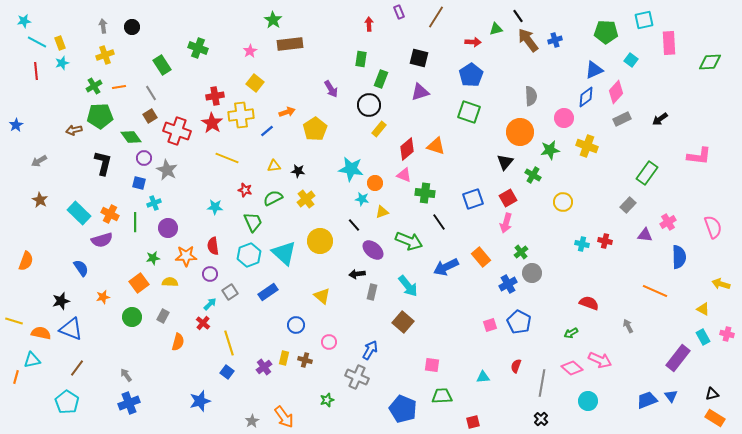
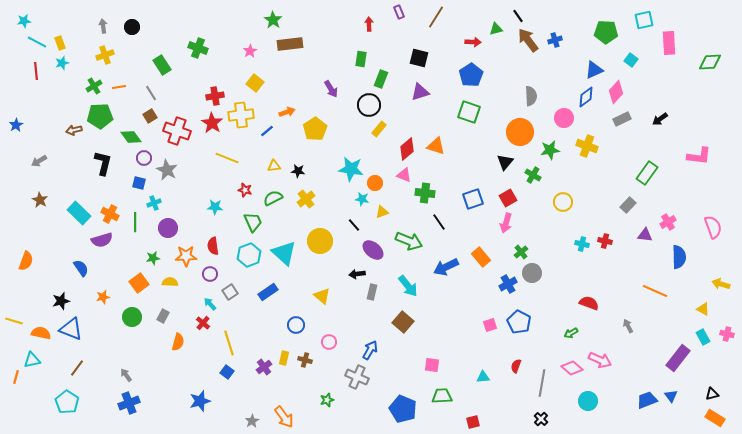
cyan arrow at (210, 304): rotated 88 degrees counterclockwise
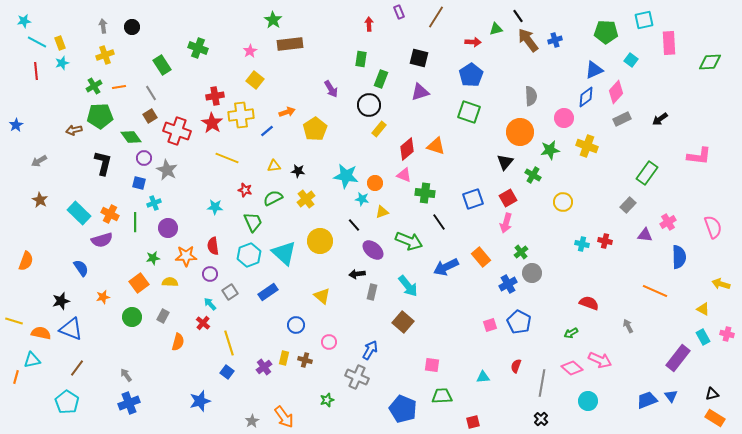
yellow square at (255, 83): moved 3 px up
cyan star at (351, 169): moved 5 px left, 7 px down
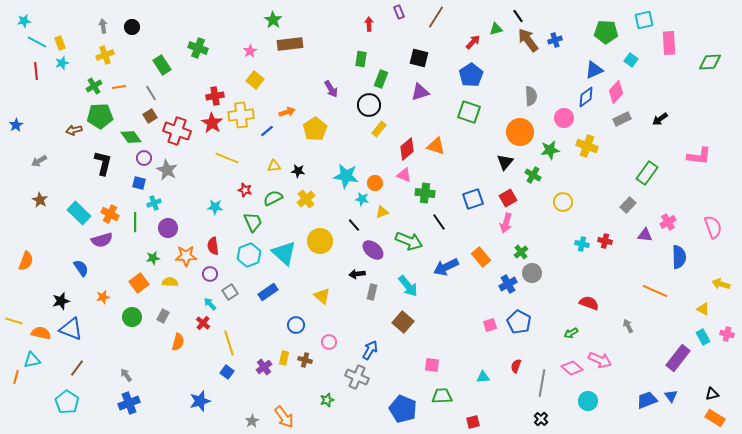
red arrow at (473, 42): rotated 49 degrees counterclockwise
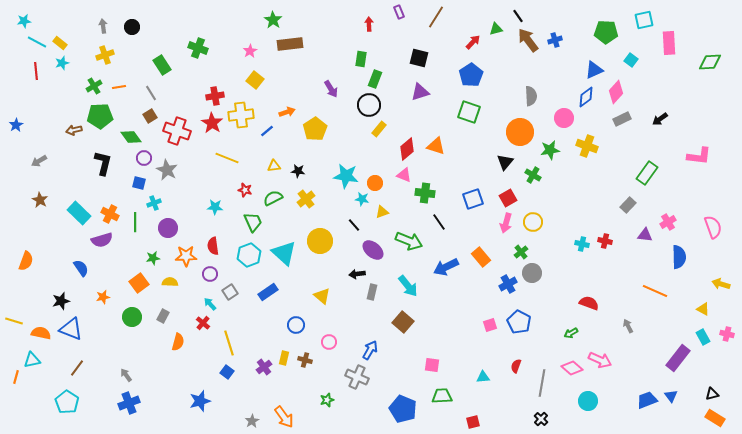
yellow rectangle at (60, 43): rotated 32 degrees counterclockwise
green rectangle at (381, 79): moved 6 px left
yellow circle at (563, 202): moved 30 px left, 20 px down
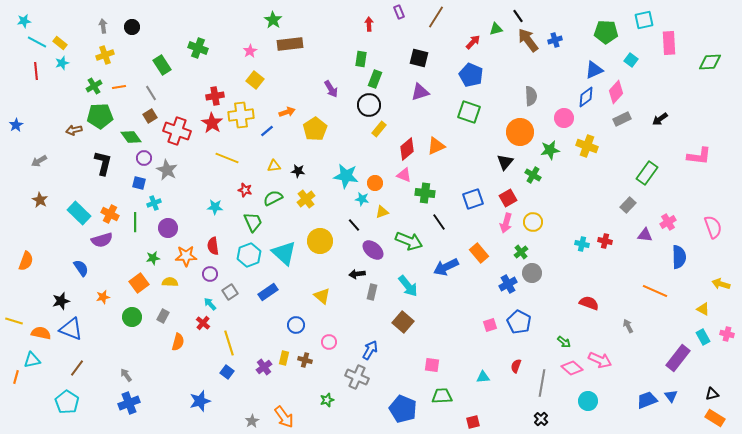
blue pentagon at (471, 75): rotated 15 degrees counterclockwise
orange triangle at (436, 146): rotated 42 degrees counterclockwise
orange rectangle at (481, 257): moved 2 px left, 4 px up
green arrow at (571, 333): moved 7 px left, 9 px down; rotated 112 degrees counterclockwise
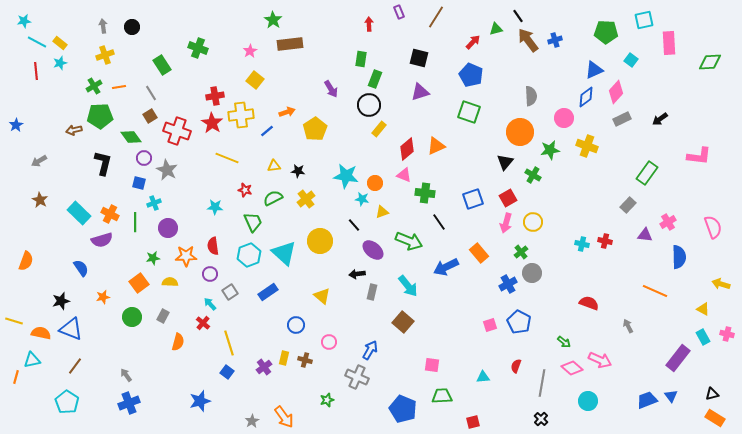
cyan star at (62, 63): moved 2 px left
brown line at (77, 368): moved 2 px left, 2 px up
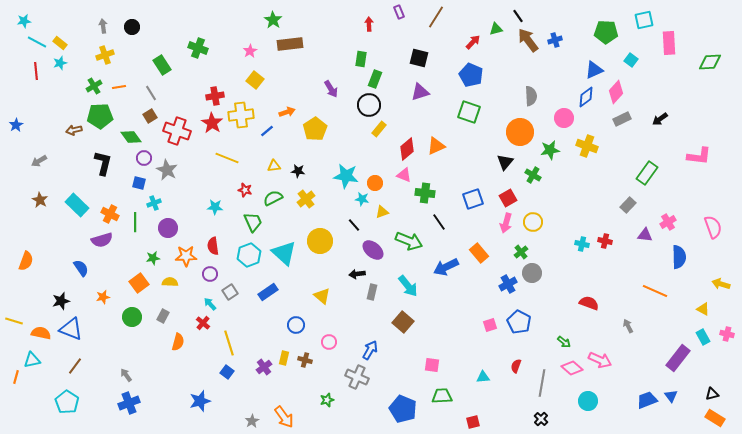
cyan rectangle at (79, 213): moved 2 px left, 8 px up
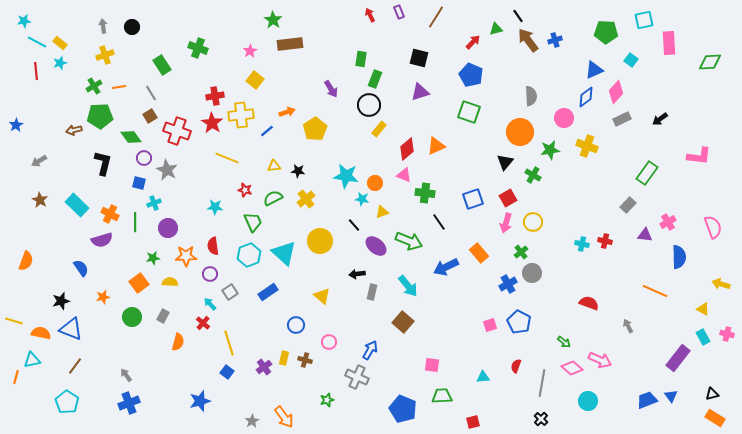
red arrow at (369, 24): moved 1 px right, 9 px up; rotated 24 degrees counterclockwise
purple ellipse at (373, 250): moved 3 px right, 4 px up
